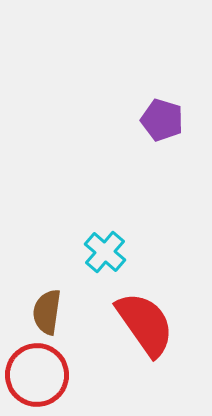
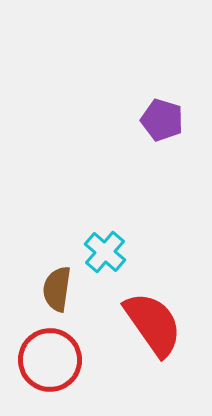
brown semicircle: moved 10 px right, 23 px up
red semicircle: moved 8 px right
red circle: moved 13 px right, 15 px up
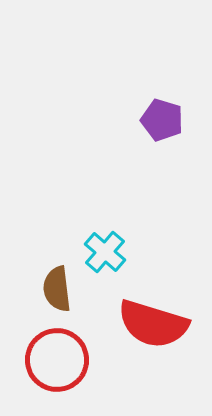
brown semicircle: rotated 15 degrees counterclockwise
red semicircle: rotated 142 degrees clockwise
red circle: moved 7 px right
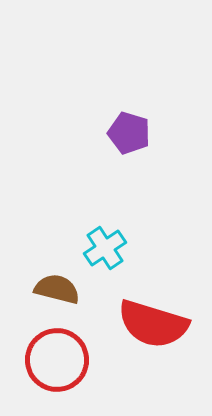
purple pentagon: moved 33 px left, 13 px down
cyan cross: moved 4 px up; rotated 15 degrees clockwise
brown semicircle: rotated 111 degrees clockwise
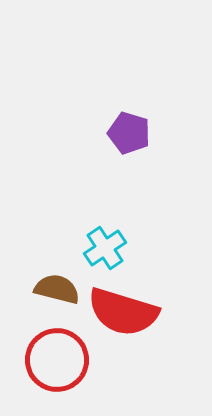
red semicircle: moved 30 px left, 12 px up
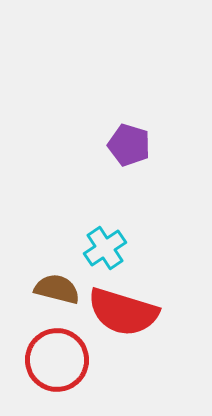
purple pentagon: moved 12 px down
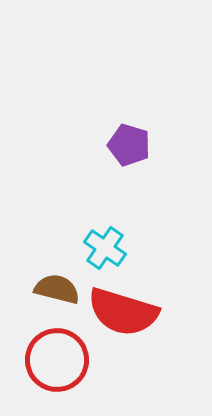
cyan cross: rotated 21 degrees counterclockwise
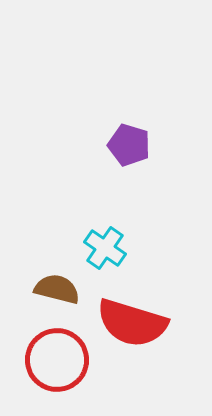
red semicircle: moved 9 px right, 11 px down
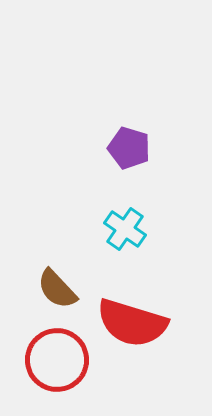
purple pentagon: moved 3 px down
cyan cross: moved 20 px right, 19 px up
brown semicircle: rotated 147 degrees counterclockwise
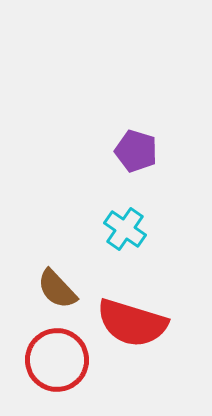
purple pentagon: moved 7 px right, 3 px down
